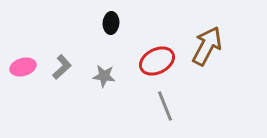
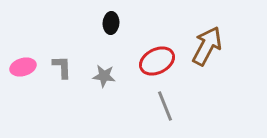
gray L-shape: rotated 50 degrees counterclockwise
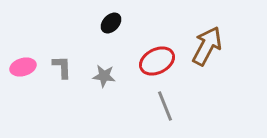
black ellipse: rotated 40 degrees clockwise
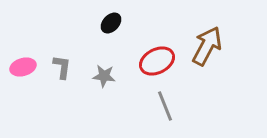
gray L-shape: rotated 10 degrees clockwise
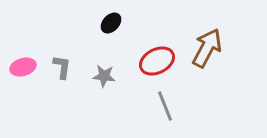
brown arrow: moved 2 px down
